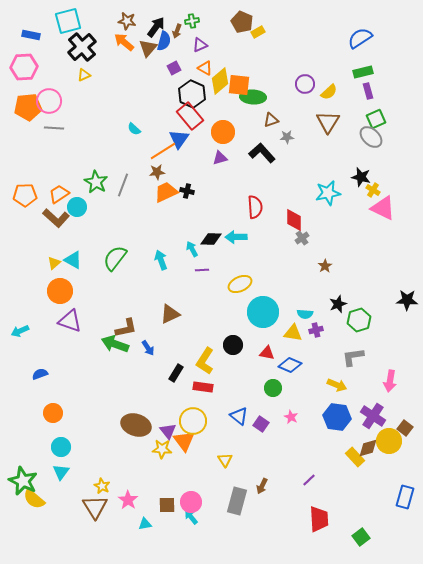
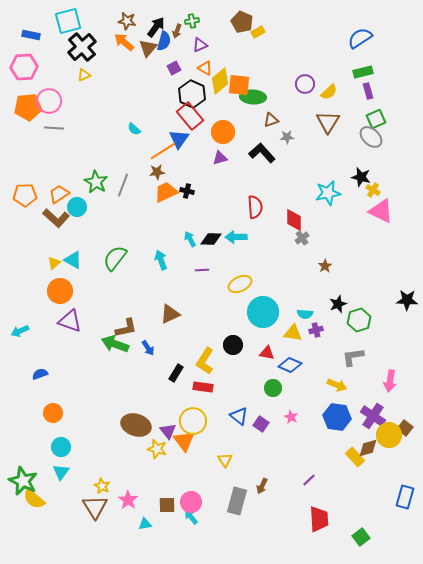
pink triangle at (383, 208): moved 2 px left, 3 px down
cyan arrow at (192, 249): moved 2 px left, 10 px up
yellow circle at (389, 441): moved 6 px up
yellow star at (162, 449): moved 5 px left; rotated 12 degrees clockwise
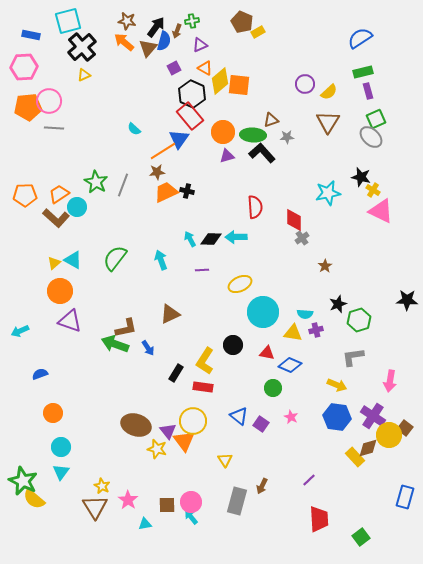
green ellipse at (253, 97): moved 38 px down
purple triangle at (220, 158): moved 7 px right, 2 px up
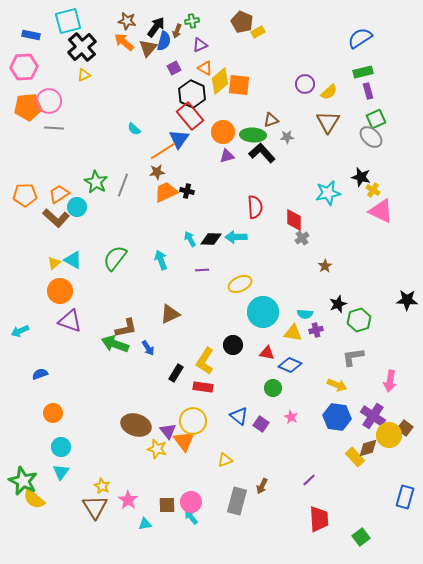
yellow triangle at (225, 460): rotated 42 degrees clockwise
